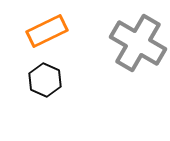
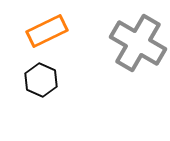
black hexagon: moved 4 px left
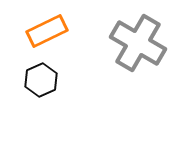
black hexagon: rotated 12 degrees clockwise
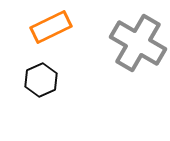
orange rectangle: moved 4 px right, 4 px up
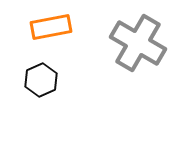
orange rectangle: rotated 15 degrees clockwise
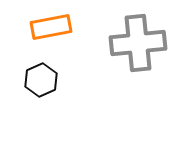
gray cross: rotated 36 degrees counterclockwise
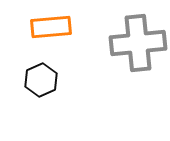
orange rectangle: rotated 6 degrees clockwise
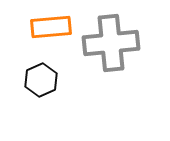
gray cross: moved 27 px left
